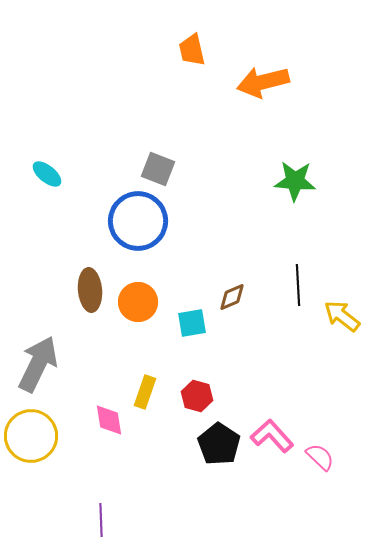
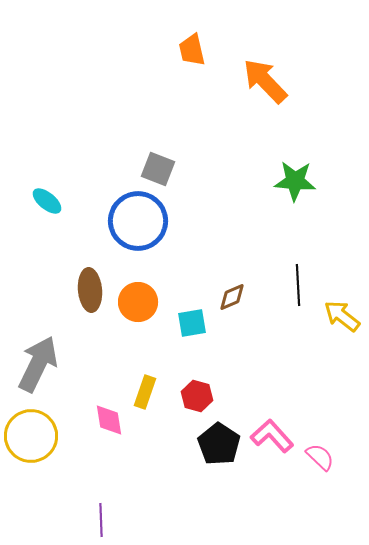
orange arrow: moved 2 px right, 1 px up; rotated 60 degrees clockwise
cyan ellipse: moved 27 px down
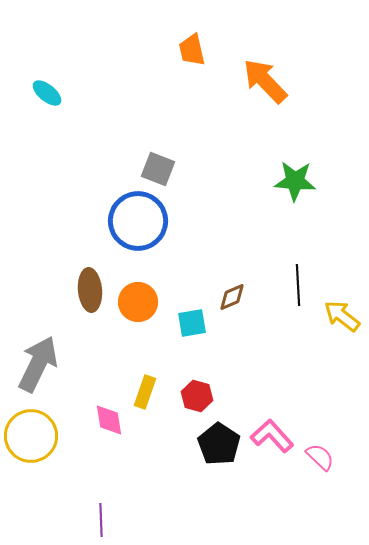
cyan ellipse: moved 108 px up
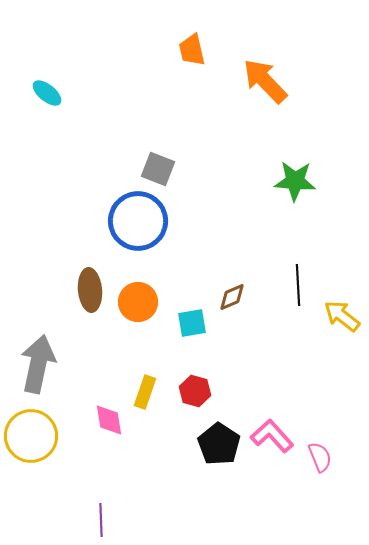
gray arrow: rotated 14 degrees counterclockwise
red hexagon: moved 2 px left, 5 px up
pink semicircle: rotated 24 degrees clockwise
